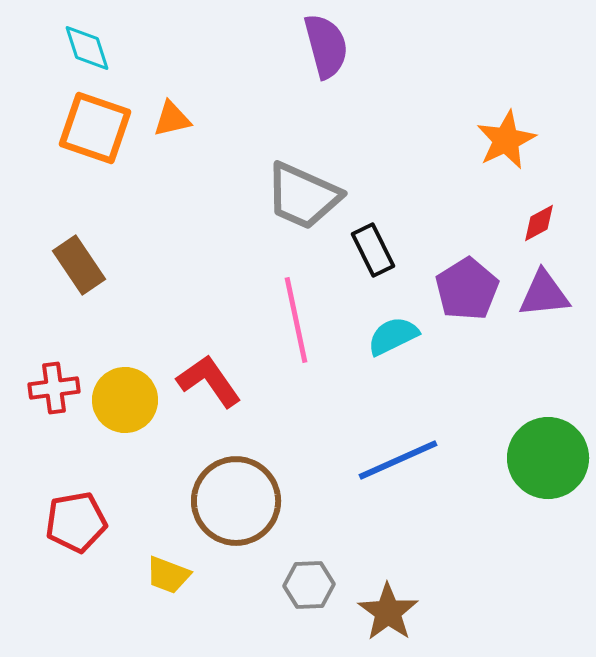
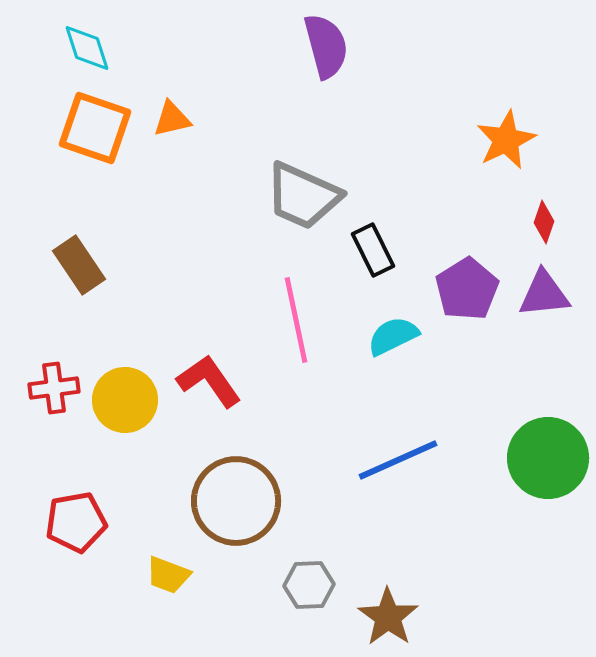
red diamond: moved 5 px right, 1 px up; rotated 42 degrees counterclockwise
brown star: moved 5 px down
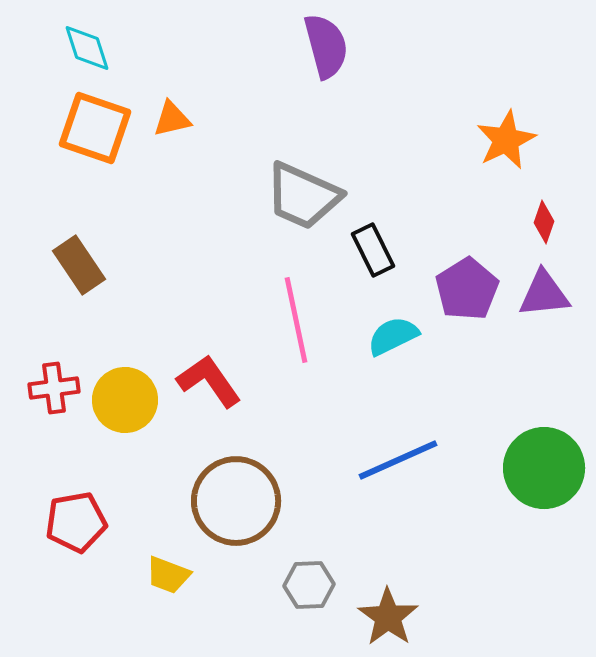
green circle: moved 4 px left, 10 px down
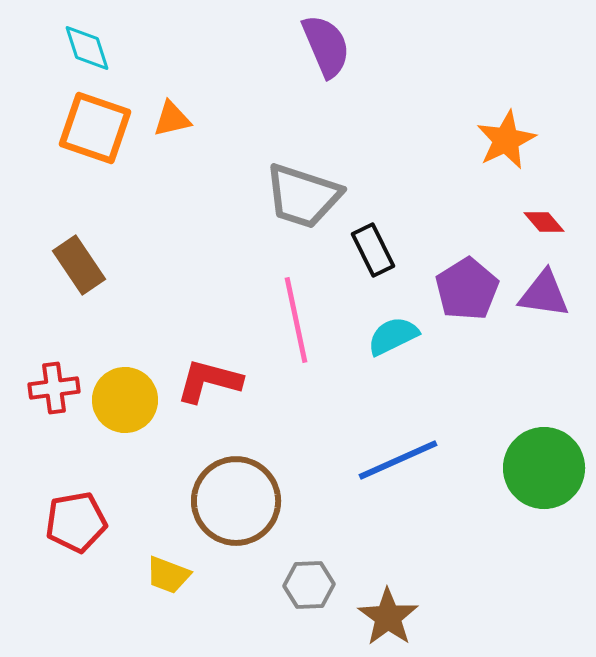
purple semicircle: rotated 8 degrees counterclockwise
gray trapezoid: rotated 6 degrees counterclockwise
red diamond: rotated 60 degrees counterclockwise
purple triangle: rotated 14 degrees clockwise
red L-shape: rotated 40 degrees counterclockwise
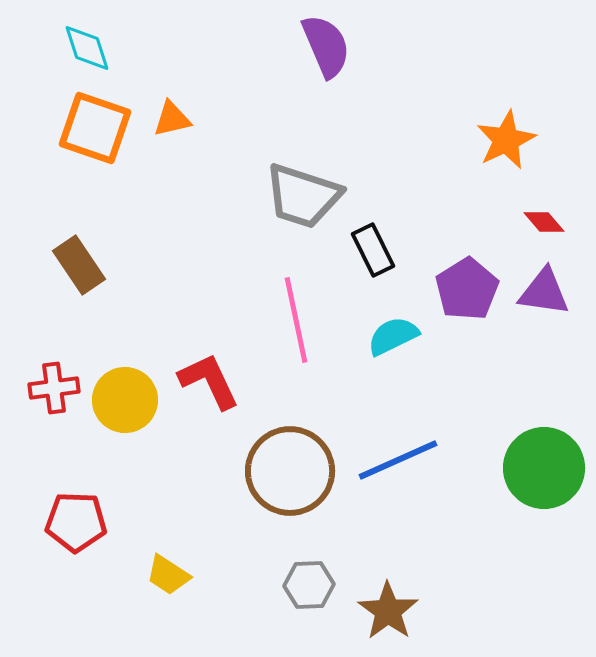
purple triangle: moved 2 px up
red L-shape: rotated 50 degrees clockwise
brown circle: moved 54 px right, 30 px up
red pentagon: rotated 12 degrees clockwise
yellow trapezoid: rotated 12 degrees clockwise
brown star: moved 6 px up
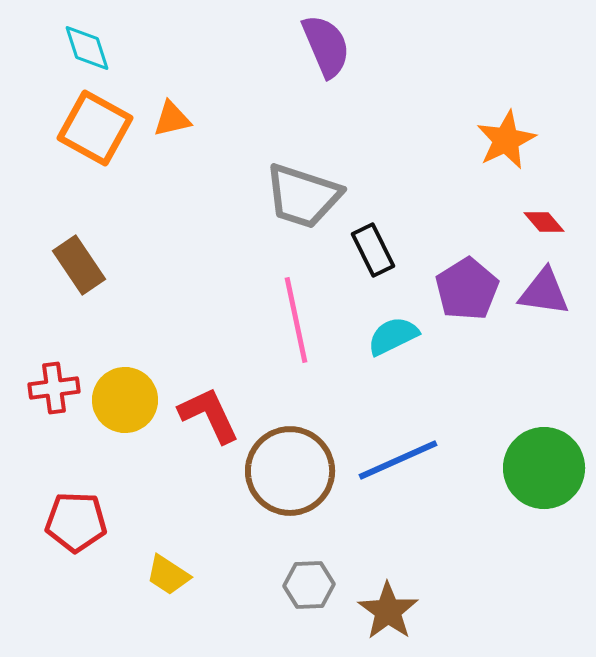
orange square: rotated 10 degrees clockwise
red L-shape: moved 34 px down
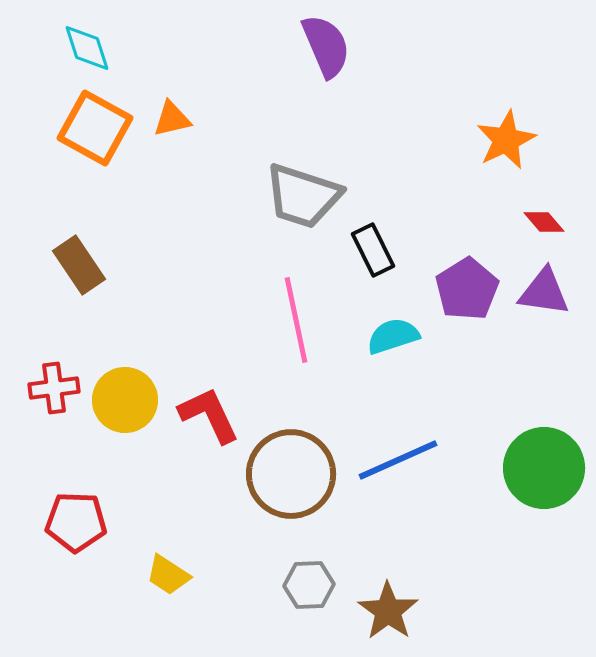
cyan semicircle: rotated 8 degrees clockwise
brown circle: moved 1 px right, 3 px down
